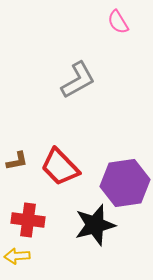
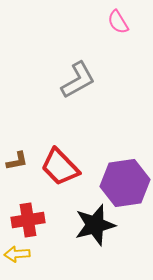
red cross: rotated 16 degrees counterclockwise
yellow arrow: moved 2 px up
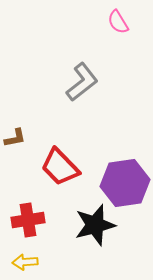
gray L-shape: moved 4 px right, 2 px down; rotated 9 degrees counterclockwise
brown L-shape: moved 2 px left, 23 px up
yellow arrow: moved 8 px right, 8 px down
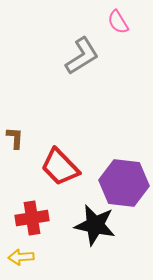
gray L-shape: moved 26 px up; rotated 6 degrees clockwise
brown L-shape: rotated 75 degrees counterclockwise
purple hexagon: moved 1 px left; rotated 15 degrees clockwise
red cross: moved 4 px right, 2 px up
black star: rotated 27 degrees clockwise
yellow arrow: moved 4 px left, 5 px up
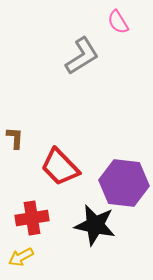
yellow arrow: rotated 25 degrees counterclockwise
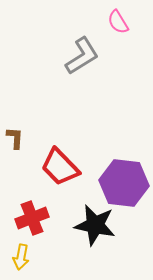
red cross: rotated 12 degrees counterclockwise
yellow arrow: rotated 50 degrees counterclockwise
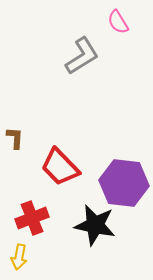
yellow arrow: moved 2 px left
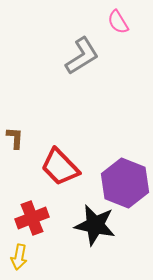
purple hexagon: moved 1 px right; rotated 15 degrees clockwise
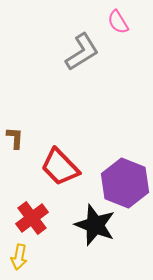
gray L-shape: moved 4 px up
red cross: rotated 16 degrees counterclockwise
black star: rotated 9 degrees clockwise
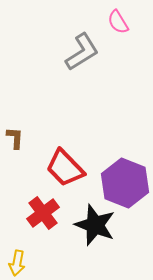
red trapezoid: moved 5 px right, 1 px down
red cross: moved 11 px right, 5 px up
yellow arrow: moved 2 px left, 6 px down
